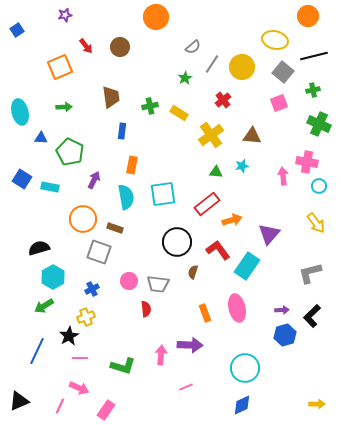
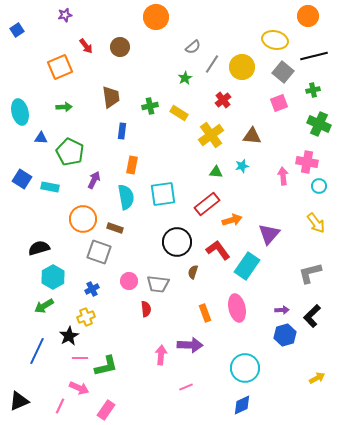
green L-shape at (123, 366): moved 17 px left; rotated 30 degrees counterclockwise
yellow arrow at (317, 404): moved 26 px up; rotated 28 degrees counterclockwise
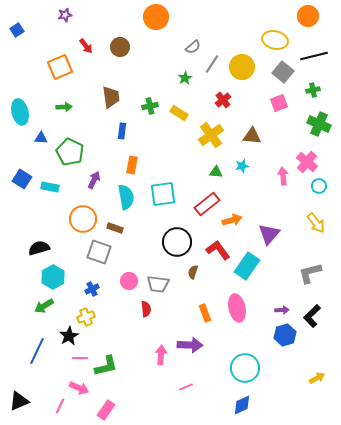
pink cross at (307, 162): rotated 30 degrees clockwise
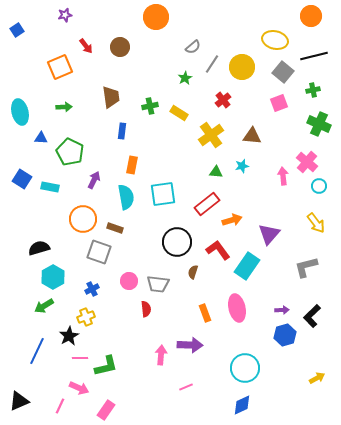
orange circle at (308, 16): moved 3 px right
gray L-shape at (310, 273): moved 4 px left, 6 px up
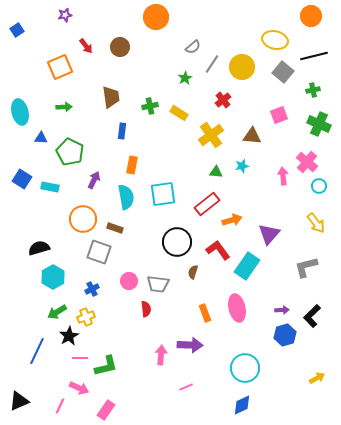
pink square at (279, 103): moved 12 px down
green arrow at (44, 306): moved 13 px right, 6 px down
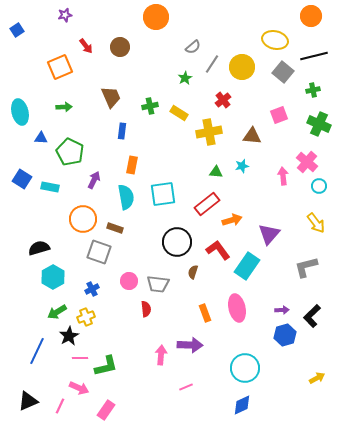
brown trapezoid at (111, 97): rotated 15 degrees counterclockwise
yellow cross at (211, 135): moved 2 px left, 3 px up; rotated 25 degrees clockwise
black triangle at (19, 401): moved 9 px right
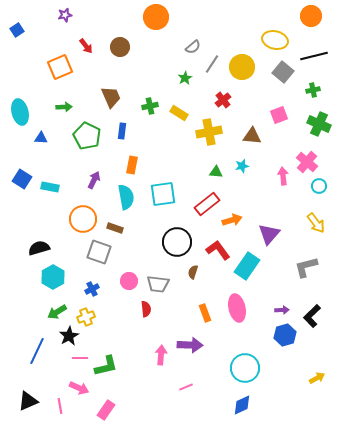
green pentagon at (70, 152): moved 17 px right, 16 px up
pink line at (60, 406): rotated 35 degrees counterclockwise
